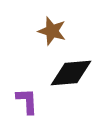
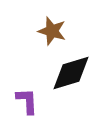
black diamond: rotated 12 degrees counterclockwise
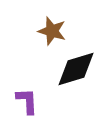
black diamond: moved 5 px right, 4 px up
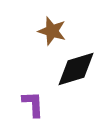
purple L-shape: moved 6 px right, 3 px down
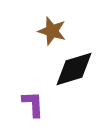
black diamond: moved 2 px left
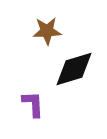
brown star: moved 5 px left; rotated 20 degrees counterclockwise
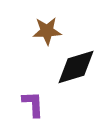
black diamond: moved 2 px right, 2 px up
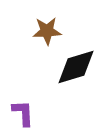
purple L-shape: moved 10 px left, 9 px down
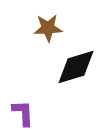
brown star: moved 1 px right, 3 px up
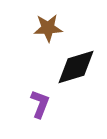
purple L-shape: moved 17 px right, 9 px up; rotated 24 degrees clockwise
